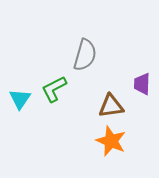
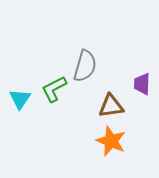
gray semicircle: moved 11 px down
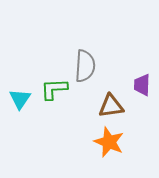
gray semicircle: rotated 12 degrees counterclockwise
purple trapezoid: moved 1 px down
green L-shape: rotated 24 degrees clockwise
orange star: moved 2 px left, 1 px down
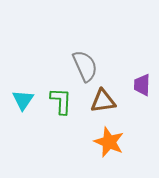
gray semicircle: rotated 28 degrees counterclockwise
green L-shape: moved 7 px right, 12 px down; rotated 96 degrees clockwise
cyan triangle: moved 3 px right, 1 px down
brown triangle: moved 8 px left, 5 px up
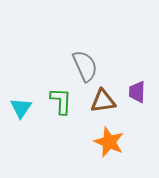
purple trapezoid: moved 5 px left, 7 px down
cyan triangle: moved 2 px left, 8 px down
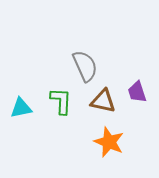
purple trapezoid: rotated 20 degrees counterclockwise
brown triangle: rotated 20 degrees clockwise
cyan triangle: rotated 45 degrees clockwise
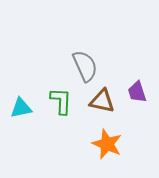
brown triangle: moved 1 px left
orange star: moved 2 px left, 2 px down
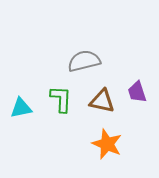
gray semicircle: moved 1 px left, 5 px up; rotated 80 degrees counterclockwise
green L-shape: moved 2 px up
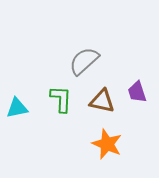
gray semicircle: rotated 28 degrees counterclockwise
cyan triangle: moved 4 px left
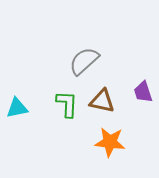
purple trapezoid: moved 6 px right
green L-shape: moved 6 px right, 5 px down
orange star: moved 3 px right, 2 px up; rotated 16 degrees counterclockwise
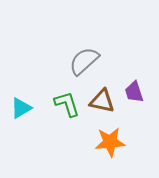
purple trapezoid: moved 9 px left
green L-shape: rotated 20 degrees counterclockwise
cyan triangle: moved 4 px right; rotated 20 degrees counterclockwise
orange star: rotated 12 degrees counterclockwise
